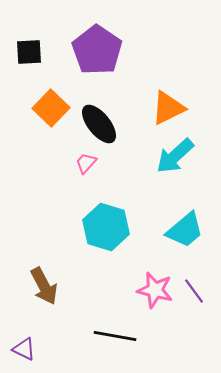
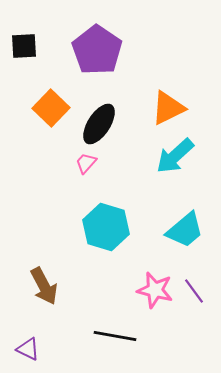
black square: moved 5 px left, 6 px up
black ellipse: rotated 72 degrees clockwise
purple triangle: moved 4 px right
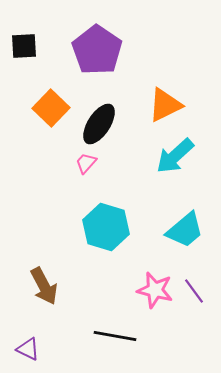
orange triangle: moved 3 px left, 3 px up
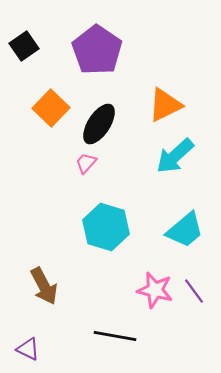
black square: rotated 32 degrees counterclockwise
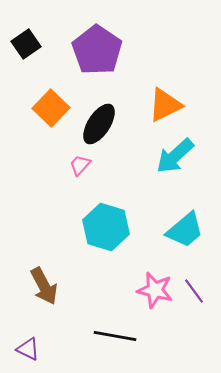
black square: moved 2 px right, 2 px up
pink trapezoid: moved 6 px left, 2 px down
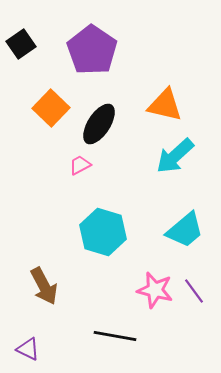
black square: moved 5 px left
purple pentagon: moved 5 px left
orange triangle: rotated 39 degrees clockwise
pink trapezoid: rotated 20 degrees clockwise
cyan hexagon: moved 3 px left, 5 px down
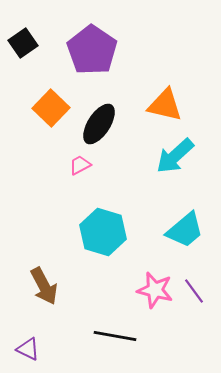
black square: moved 2 px right, 1 px up
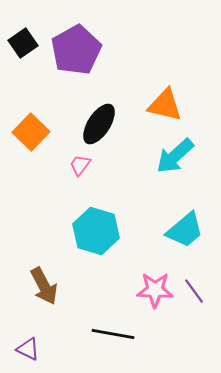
purple pentagon: moved 16 px left; rotated 9 degrees clockwise
orange square: moved 20 px left, 24 px down
pink trapezoid: rotated 25 degrees counterclockwise
cyan hexagon: moved 7 px left, 1 px up
pink star: rotated 12 degrees counterclockwise
black line: moved 2 px left, 2 px up
